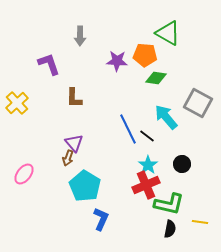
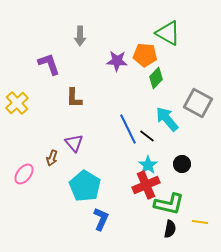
green diamond: rotated 55 degrees counterclockwise
cyan arrow: moved 1 px right, 2 px down
brown arrow: moved 16 px left
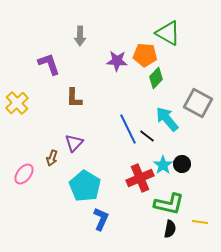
purple triangle: rotated 24 degrees clockwise
cyan star: moved 15 px right
red cross: moved 6 px left, 7 px up
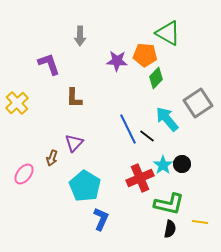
gray square: rotated 28 degrees clockwise
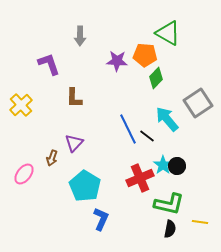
yellow cross: moved 4 px right, 2 px down
black circle: moved 5 px left, 2 px down
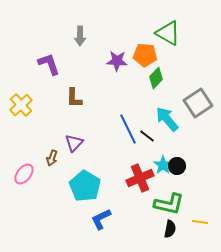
blue L-shape: rotated 140 degrees counterclockwise
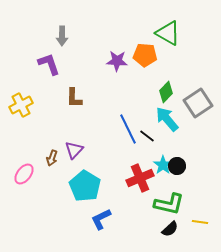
gray arrow: moved 18 px left
green diamond: moved 10 px right, 14 px down
yellow cross: rotated 15 degrees clockwise
purple triangle: moved 7 px down
black semicircle: rotated 36 degrees clockwise
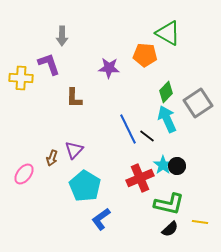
purple star: moved 8 px left, 7 px down
yellow cross: moved 27 px up; rotated 30 degrees clockwise
cyan arrow: rotated 16 degrees clockwise
blue L-shape: rotated 10 degrees counterclockwise
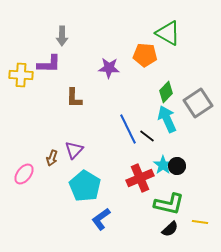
purple L-shape: rotated 110 degrees clockwise
yellow cross: moved 3 px up
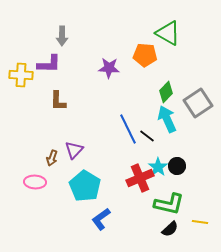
brown L-shape: moved 16 px left, 3 px down
cyan star: moved 5 px left, 2 px down
pink ellipse: moved 11 px right, 8 px down; rotated 55 degrees clockwise
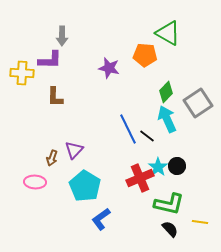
purple L-shape: moved 1 px right, 4 px up
purple star: rotated 10 degrees clockwise
yellow cross: moved 1 px right, 2 px up
brown L-shape: moved 3 px left, 4 px up
black semicircle: rotated 90 degrees counterclockwise
